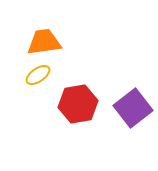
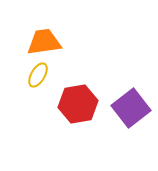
yellow ellipse: rotated 25 degrees counterclockwise
purple square: moved 2 px left
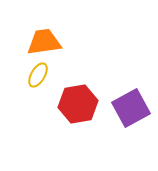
purple square: rotated 9 degrees clockwise
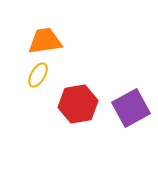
orange trapezoid: moved 1 px right, 1 px up
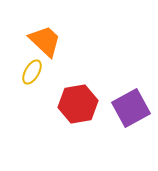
orange trapezoid: rotated 51 degrees clockwise
yellow ellipse: moved 6 px left, 3 px up
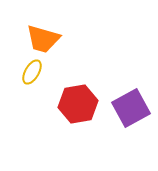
orange trapezoid: moved 2 px left, 2 px up; rotated 153 degrees clockwise
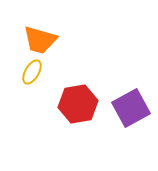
orange trapezoid: moved 3 px left, 1 px down
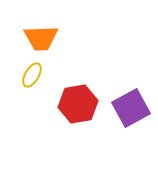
orange trapezoid: moved 1 px right, 2 px up; rotated 18 degrees counterclockwise
yellow ellipse: moved 3 px down
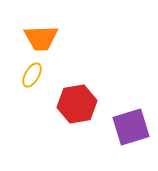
red hexagon: moved 1 px left
purple square: moved 19 px down; rotated 12 degrees clockwise
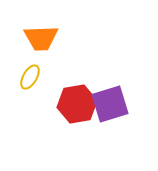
yellow ellipse: moved 2 px left, 2 px down
purple square: moved 21 px left, 23 px up
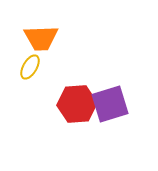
yellow ellipse: moved 10 px up
red hexagon: rotated 6 degrees clockwise
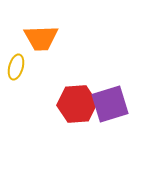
yellow ellipse: moved 14 px left; rotated 15 degrees counterclockwise
